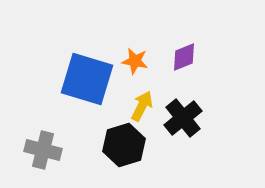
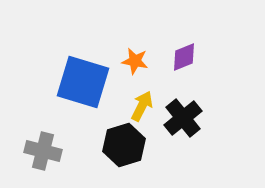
blue square: moved 4 px left, 3 px down
gray cross: moved 1 px down
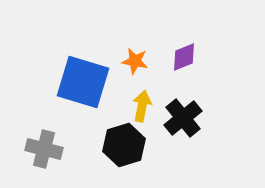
yellow arrow: rotated 16 degrees counterclockwise
gray cross: moved 1 px right, 2 px up
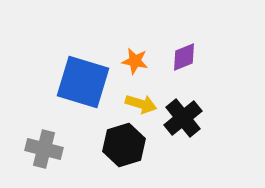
yellow arrow: moved 1 px left, 2 px up; rotated 96 degrees clockwise
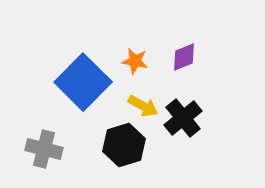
blue square: rotated 28 degrees clockwise
yellow arrow: moved 2 px right, 2 px down; rotated 12 degrees clockwise
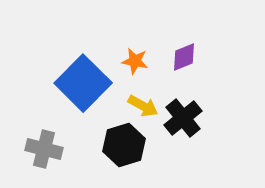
blue square: moved 1 px down
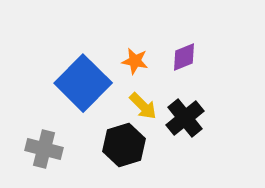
yellow arrow: rotated 16 degrees clockwise
black cross: moved 2 px right
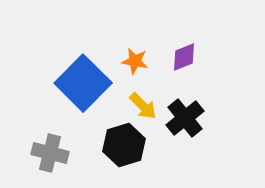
gray cross: moved 6 px right, 4 px down
